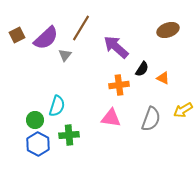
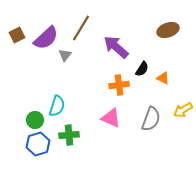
pink triangle: rotated 15 degrees clockwise
blue hexagon: rotated 15 degrees clockwise
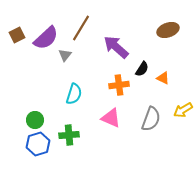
cyan semicircle: moved 17 px right, 12 px up
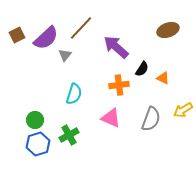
brown line: rotated 12 degrees clockwise
green cross: rotated 24 degrees counterclockwise
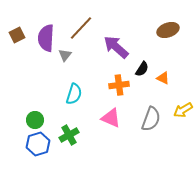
purple semicircle: rotated 136 degrees clockwise
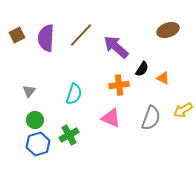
brown line: moved 7 px down
gray triangle: moved 36 px left, 36 px down
gray semicircle: moved 1 px up
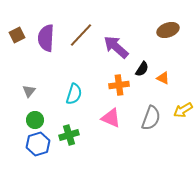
green cross: rotated 12 degrees clockwise
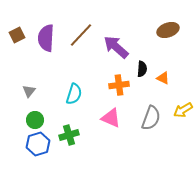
black semicircle: rotated 28 degrees counterclockwise
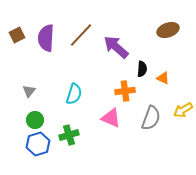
orange cross: moved 6 px right, 6 px down
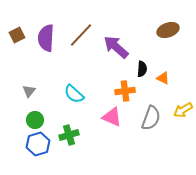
cyan semicircle: rotated 115 degrees clockwise
pink triangle: moved 1 px right, 1 px up
